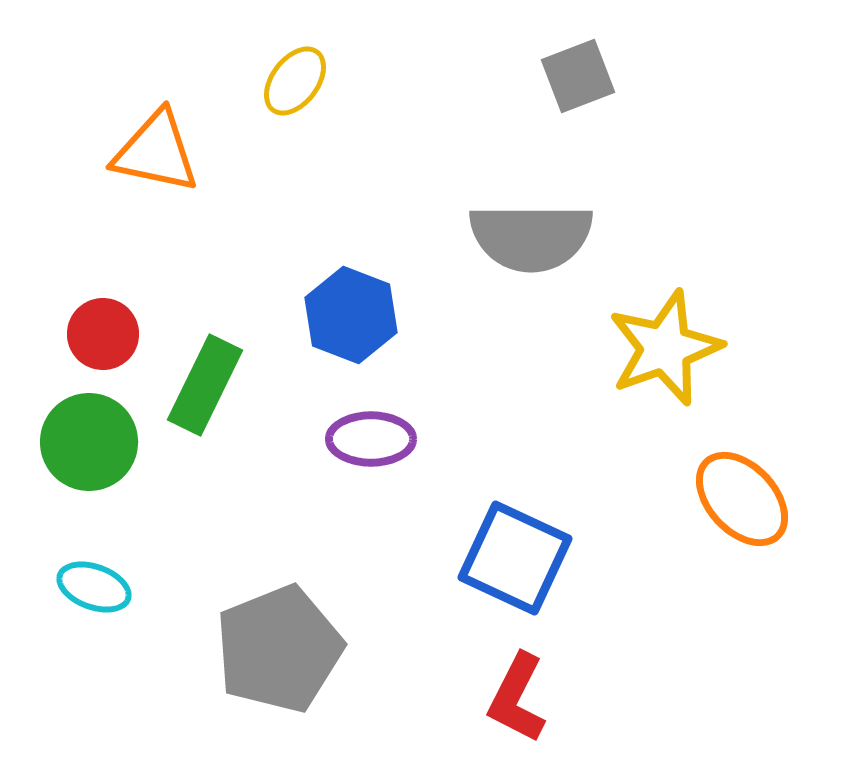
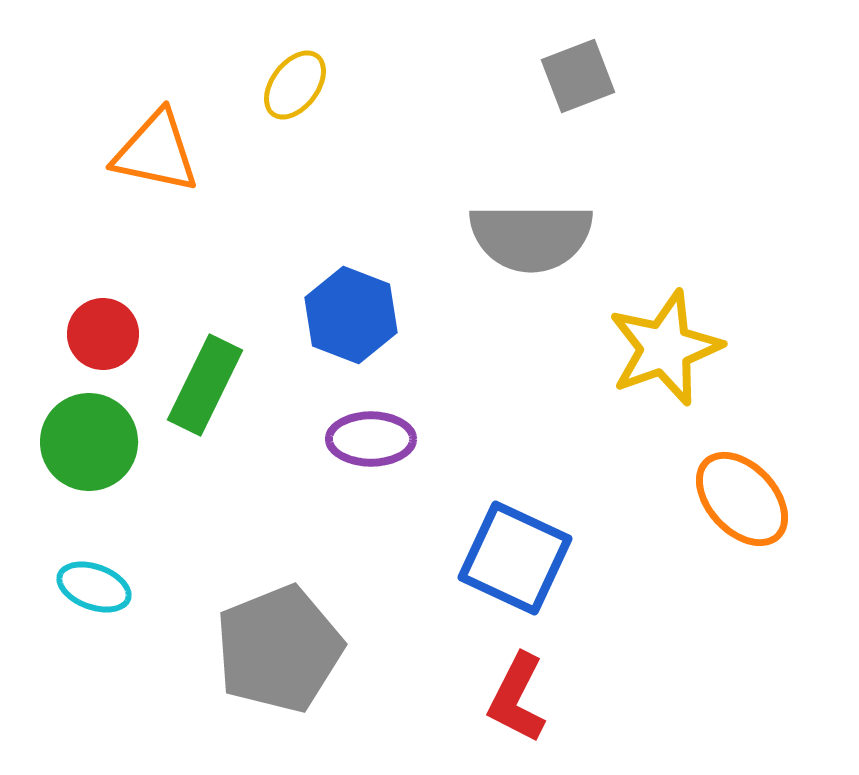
yellow ellipse: moved 4 px down
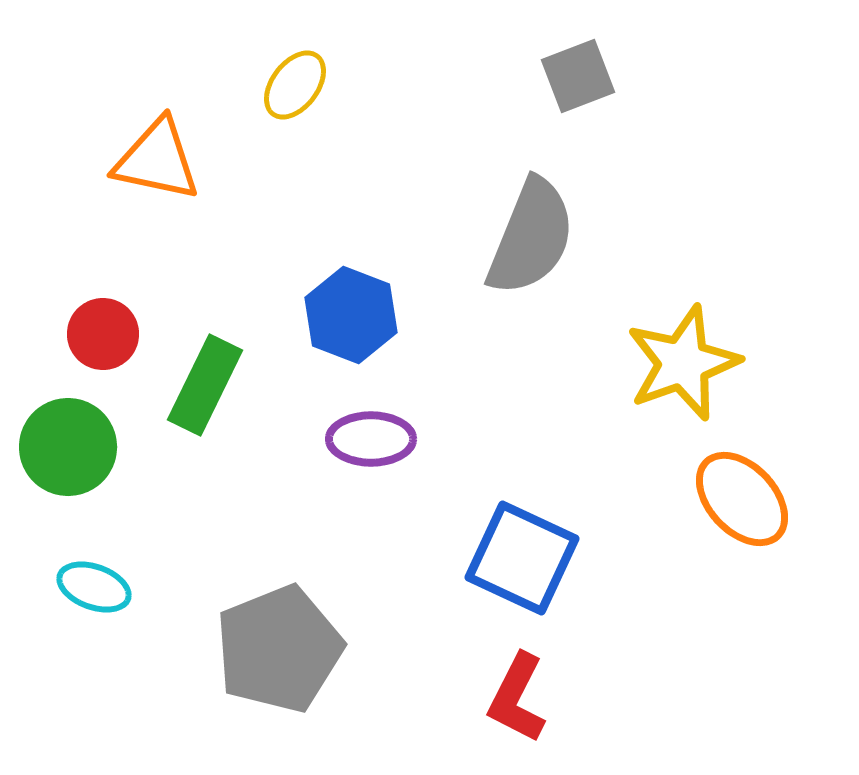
orange triangle: moved 1 px right, 8 px down
gray semicircle: rotated 68 degrees counterclockwise
yellow star: moved 18 px right, 15 px down
green circle: moved 21 px left, 5 px down
blue square: moved 7 px right
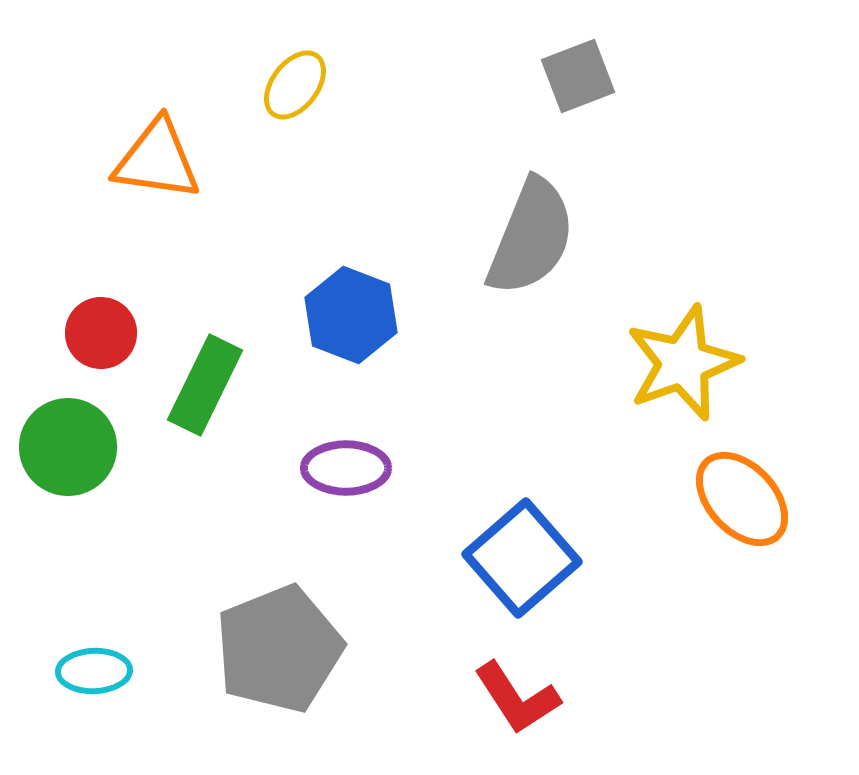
orange triangle: rotated 4 degrees counterclockwise
red circle: moved 2 px left, 1 px up
purple ellipse: moved 25 px left, 29 px down
blue square: rotated 24 degrees clockwise
cyan ellipse: moved 84 px down; rotated 22 degrees counterclockwise
red L-shape: rotated 60 degrees counterclockwise
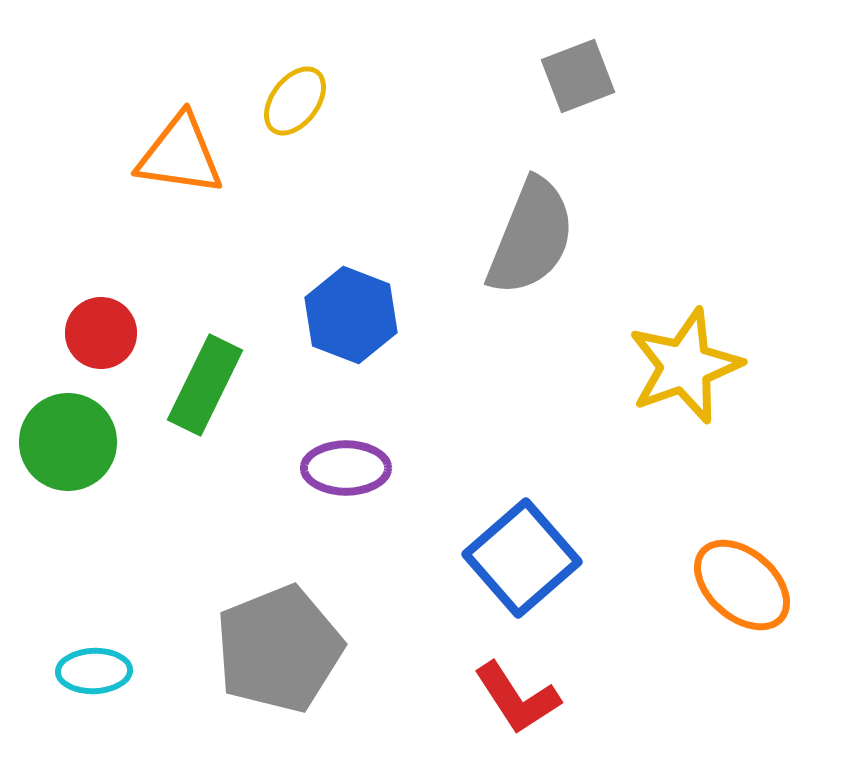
yellow ellipse: moved 16 px down
orange triangle: moved 23 px right, 5 px up
yellow star: moved 2 px right, 3 px down
green circle: moved 5 px up
orange ellipse: moved 86 px down; rotated 6 degrees counterclockwise
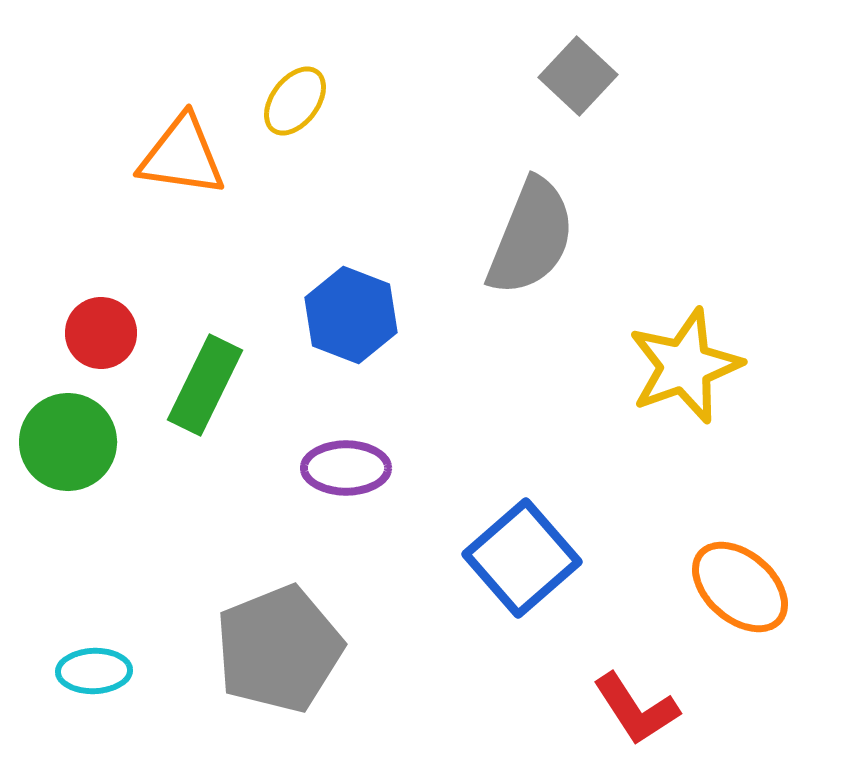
gray square: rotated 26 degrees counterclockwise
orange triangle: moved 2 px right, 1 px down
orange ellipse: moved 2 px left, 2 px down
red L-shape: moved 119 px right, 11 px down
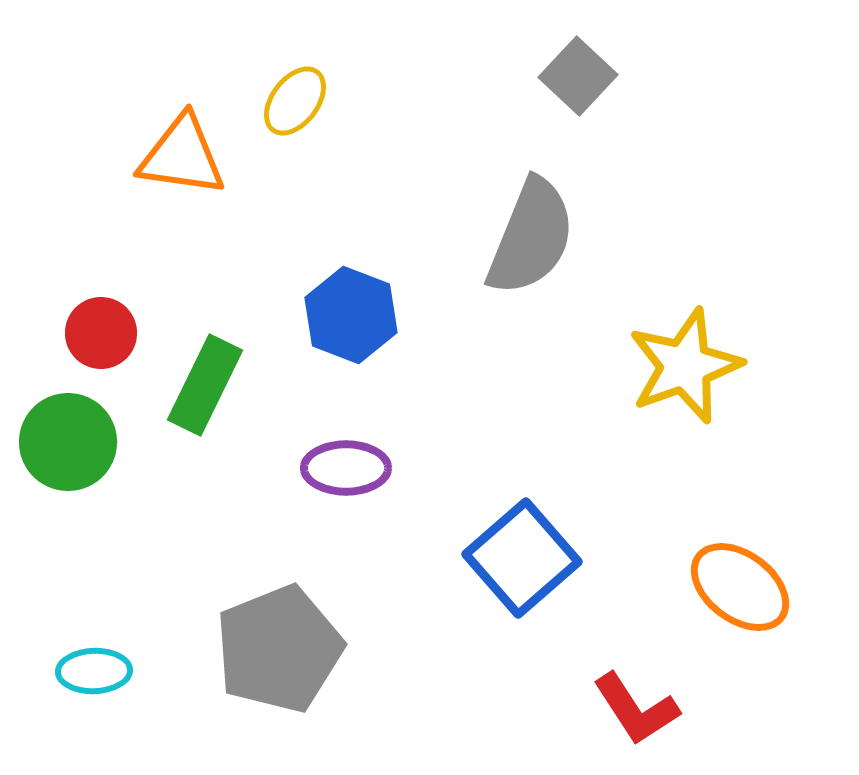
orange ellipse: rotated 4 degrees counterclockwise
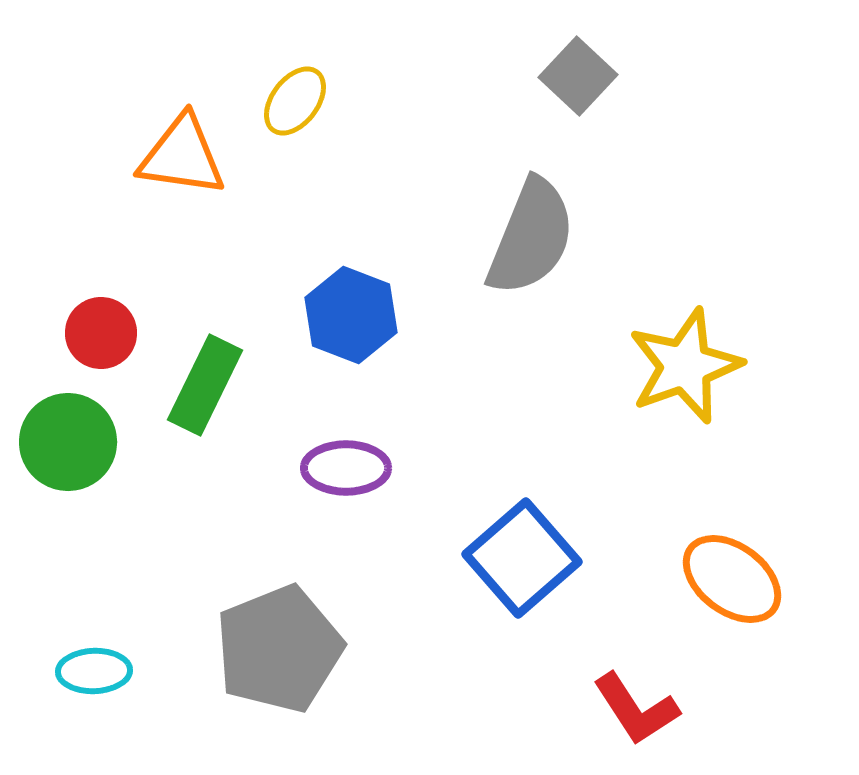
orange ellipse: moved 8 px left, 8 px up
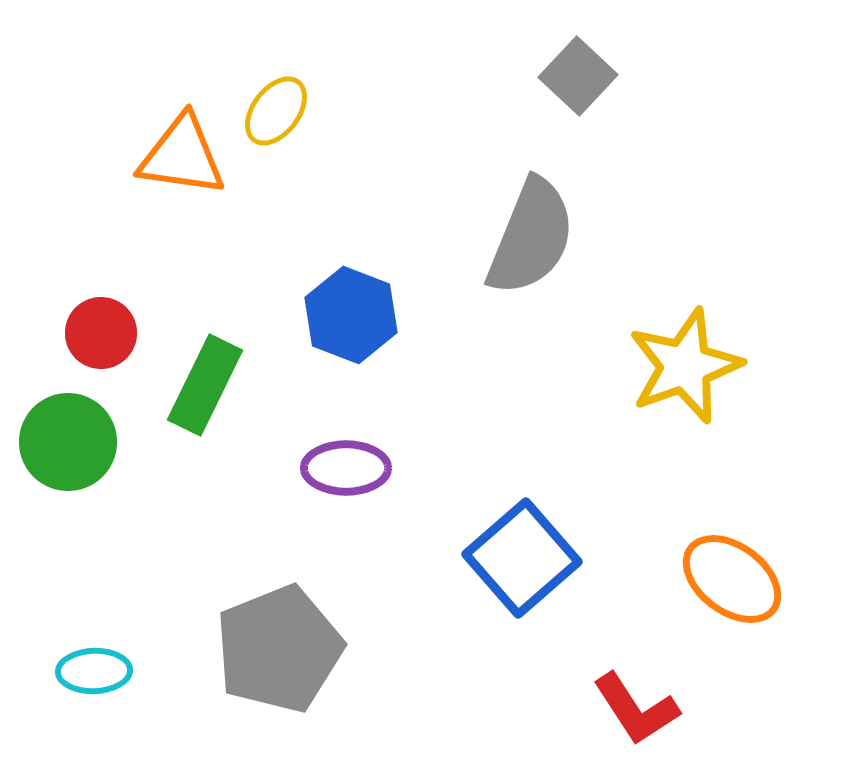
yellow ellipse: moved 19 px left, 10 px down
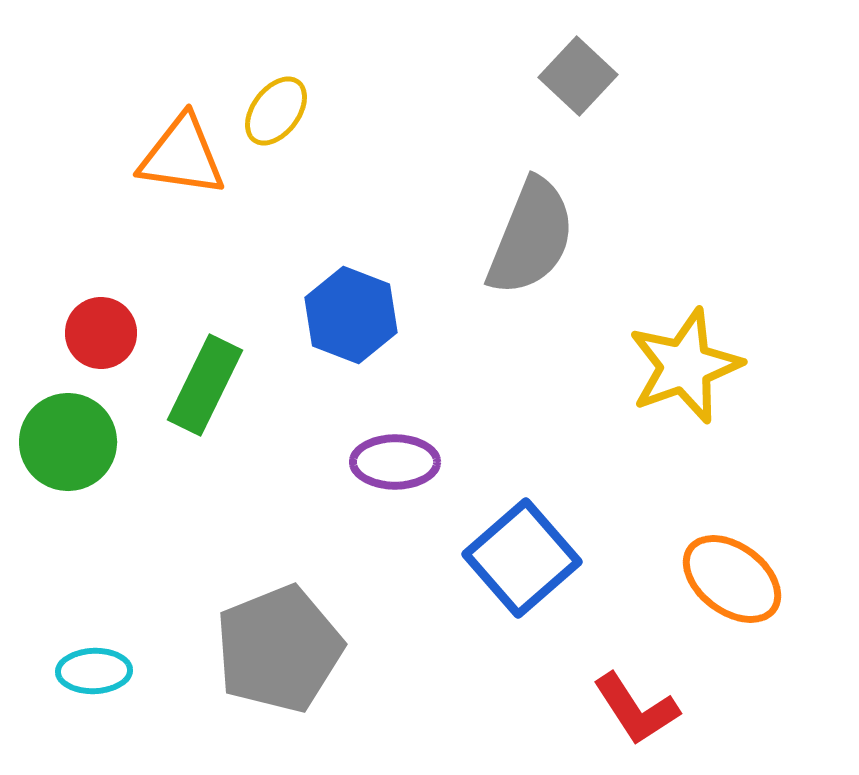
purple ellipse: moved 49 px right, 6 px up
